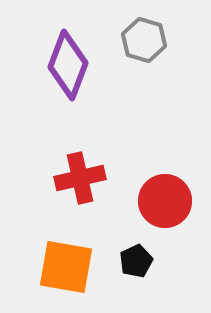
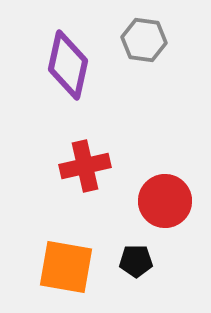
gray hexagon: rotated 9 degrees counterclockwise
purple diamond: rotated 8 degrees counterclockwise
red cross: moved 5 px right, 12 px up
black pentagon: rotated 24 degrees clockwise
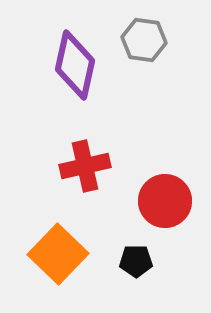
purple diamond: moved 7 px right
orange square: moved 8 px left, 13 px up; rotated 34 degrees clockwise
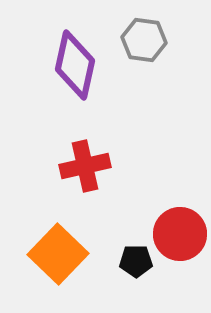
red circle: moved 15 px right, 33 px down
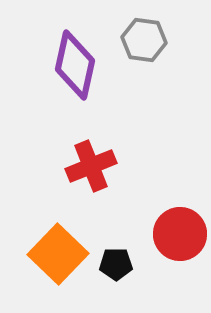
red cross: moved 6 px right; rotated 9 degrees counterclockwise
black pentagon: moved 20 px left, 3 px down
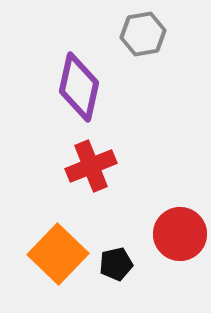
gray hexagon: moved 1 px left, 6 px up; rotated 18 degrees counterclockwise
purple diamond: moved 4 px right, 22 px down
black pentagon: rotated 12 degrees counterclockwise
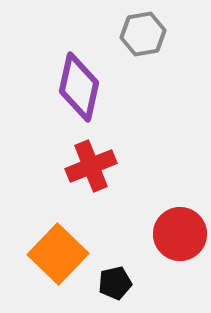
black pentagon: moved 1 px left, 19 px down
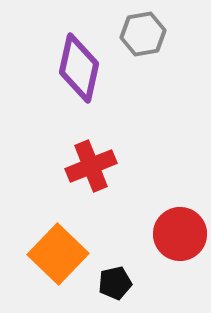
purple diamond: moved 19 px up
